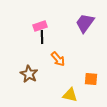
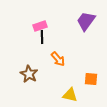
purple trapezoid: moved 1 px right, 2 px up
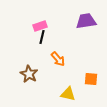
purple trapezoid: rotated 45 degrees clockwise
black line: rotated 16 degrees clockwise
yellow triangle: moved 2 px left, 1 px up
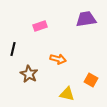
purple trapezoid: moved 2 px up
black line: moved 29 px left, 12 px down
orange arrow: rotated 35 degrees counterclockwise
orange square: moved 1 px down; rotated 24 degrees clockwise
yellow triangle: moved 1 px left
